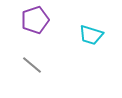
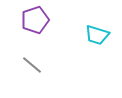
cyan trapezoid: moved 6 px right
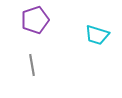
gray line: rotated 40 degrees clockwise
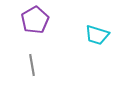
purple pentagon: rotated 12 degrees counterclockwise
